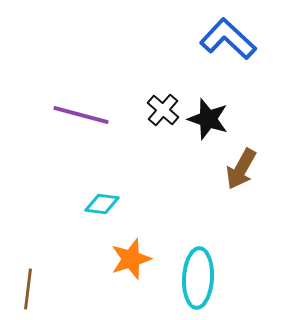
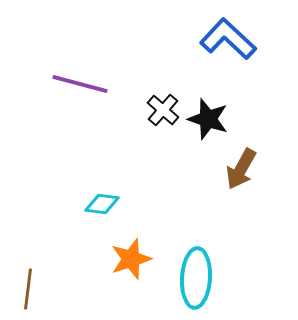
purple line: moved 1 px left, 31 px up
cyan ellipse: moved 2 px left
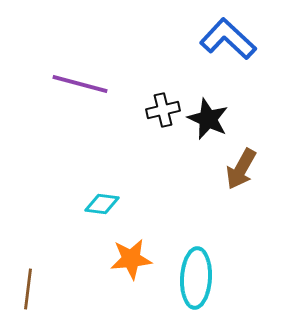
black cross: rotated 36 degrees clockwise
black star: rotated 6 degrees clockwise
orange star: rotated 12 degrees clockwise
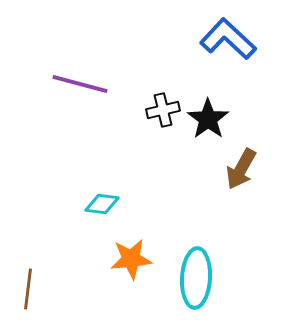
black star: rotated 12 degrees clockwise
